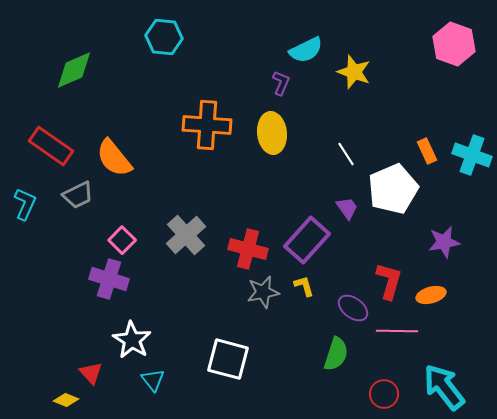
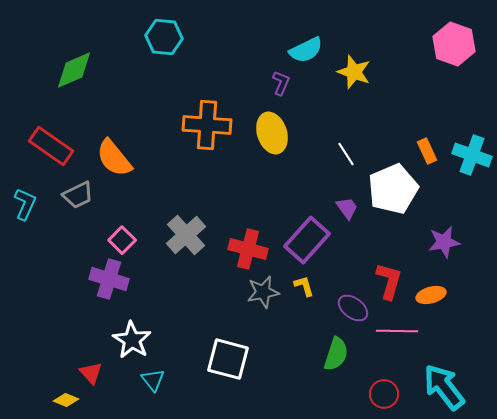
yellow ellipse: rotated 12 degrees counterclockwise
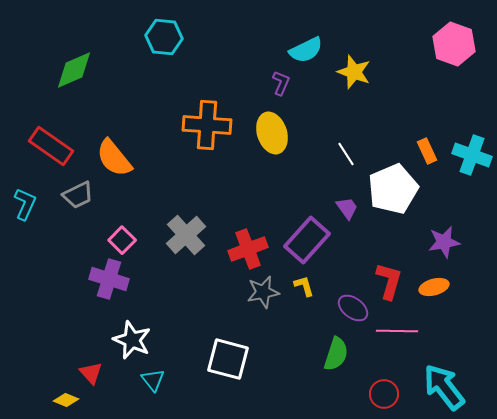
red cross: rotated 36 degrees counterclockwise
orange ellipse: moved 3 px right, 8 px up
white star: rotated 9 degrees counterclockwise
